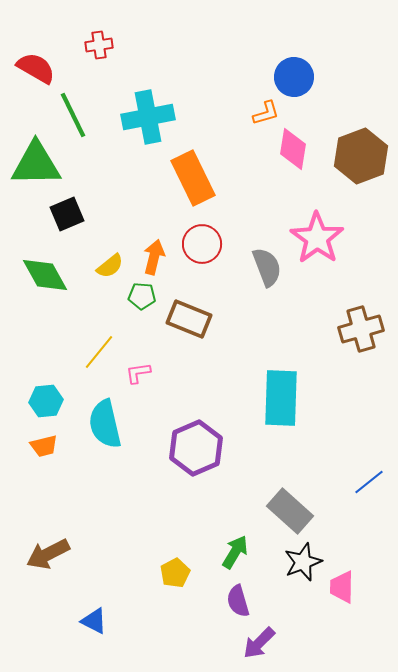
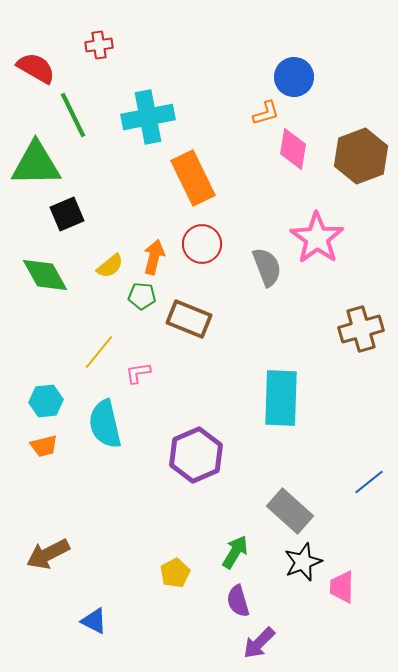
purple hexagon: moved 7 px down
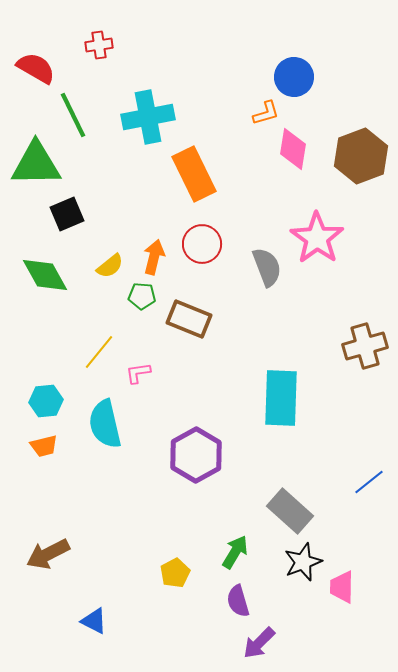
orange rectangle: moved 1 px right, 4 px up
brown cross: moved 4 px right, 17 px down
purple hexagon: rotated 6 degrees counterclockwise
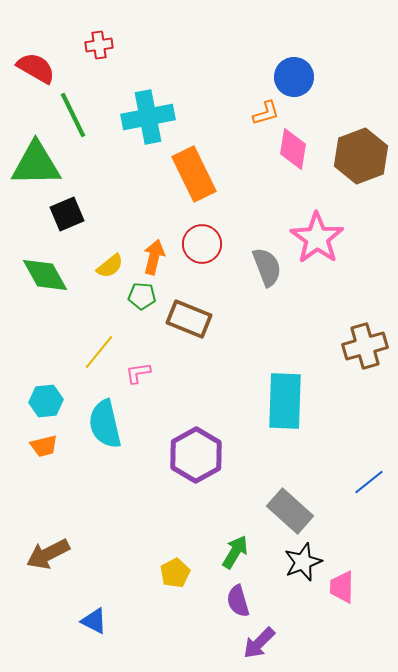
cyan rectangle: moved 4 px right, 3 px down
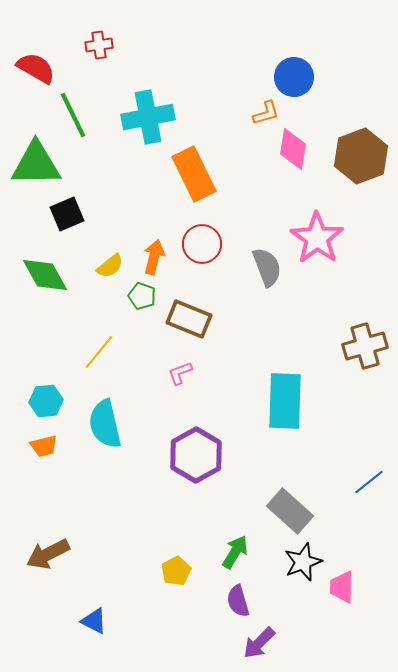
green pentagon: rotated 16 degrees clockwise
pink L-shape: moved 42 px right; rotated 12 degrees counterclockwise
yellow pentagon: moved 1 px right, 2 px up
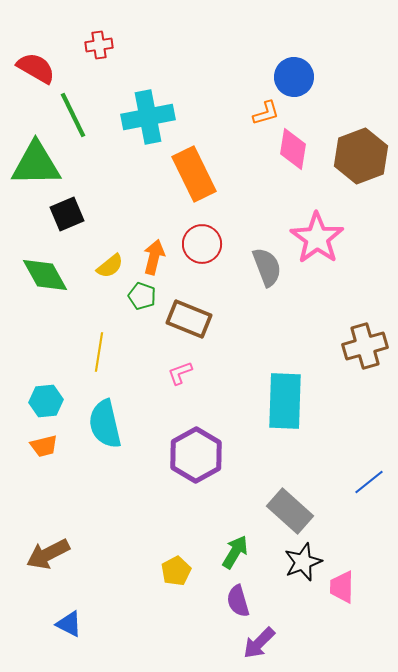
yellow line: rotated 30 degrees counterclockwise
blue triangle: moved 25 px left, 3 px down
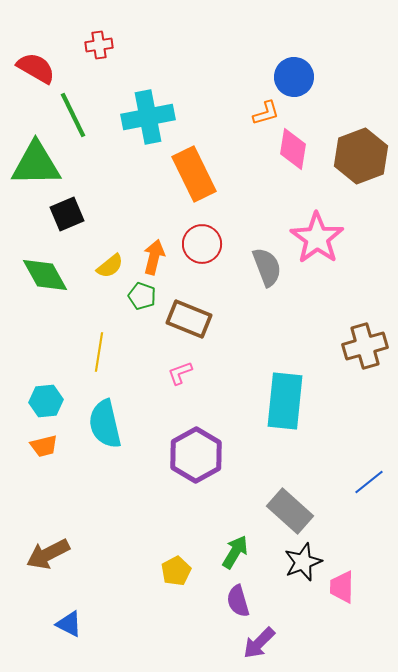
cyan rectangle: rotated 4 degrees clockwise
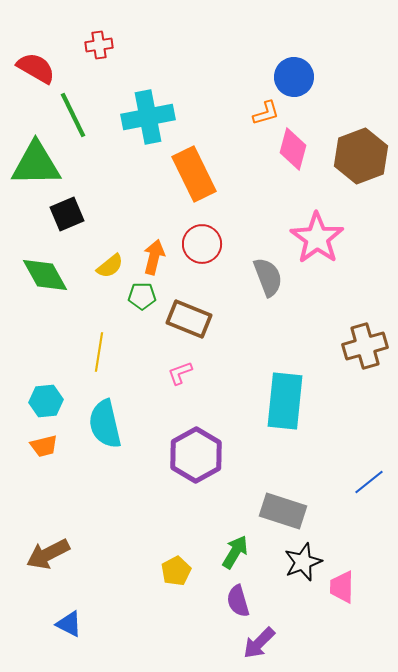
pink diamond: rotated 6 degrees clockwise
gray semicircle: moved 1 px right, 10 px down
green pentagon: rotated 20 degrees counterclockwise
gray rectangle: moved 7 px left; rotated 24 degrees counterclockwise
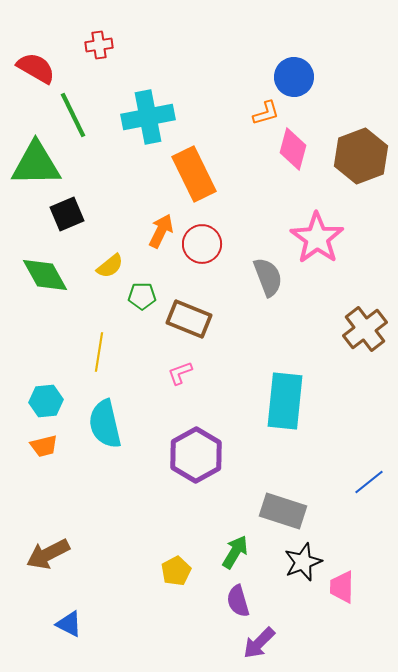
orange arrow: moved 7 px right, 26 px up; rotated 12 degrees clockwise
brown cross: moved 17 px up; rotated 21 degrees counterclockwise
